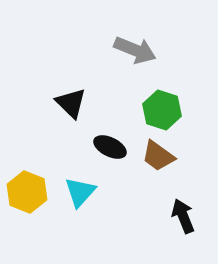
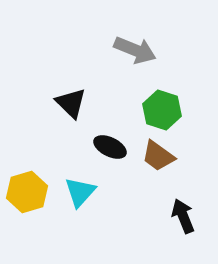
yellow hexagon: rotated 21 degrees clockwise
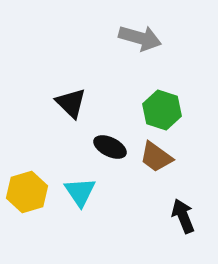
gray arrow: moved 5 px right, 12 px up; rotated 6 degrees counterclockwise
brown trapezoid: moved 2 px left, 1 px down
cyan triangle: rotated 16 degrees counterclockwise
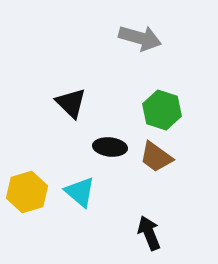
black ellipse: rotated 20 degrees counterclockwise
cyan triangle: rotated 16 degrees counterclockwise
black arrow: moved 34 px left, 17 px down
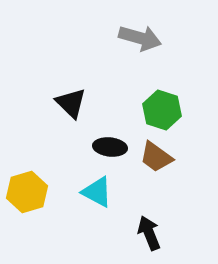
cyan triangle: moved 17 px right; rotated 12 degrees counterclockwise
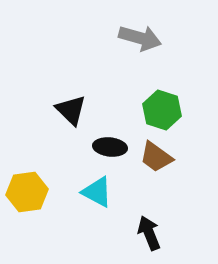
black triangle: moved 7 px down
yellow hexagon: rotated 9 degrees clockwise
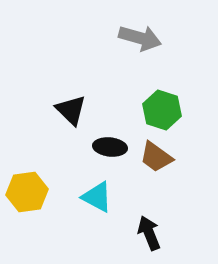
cyan triangle: moved 5 px down
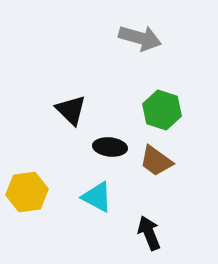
brown trapezoid: moved 4 px down
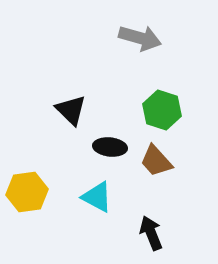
brown trapezoid: rotated 12 degrees clockwise
black arrow: moved 2 px right
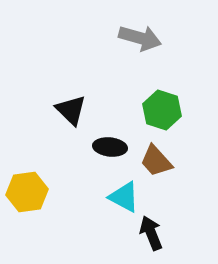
cyan triangle: moved 27 px right
